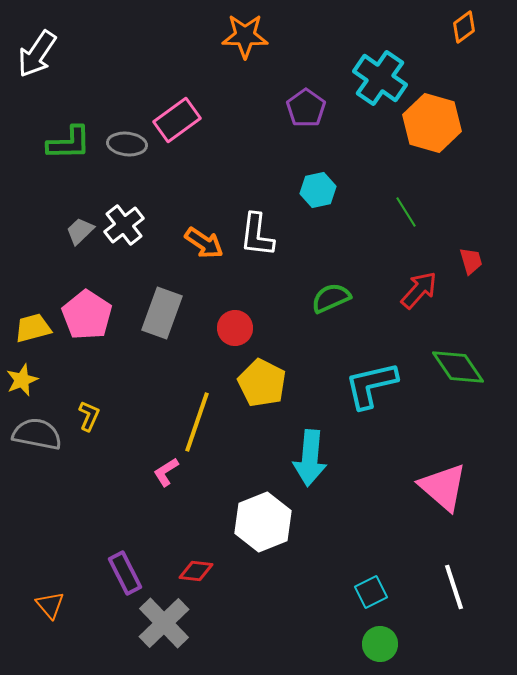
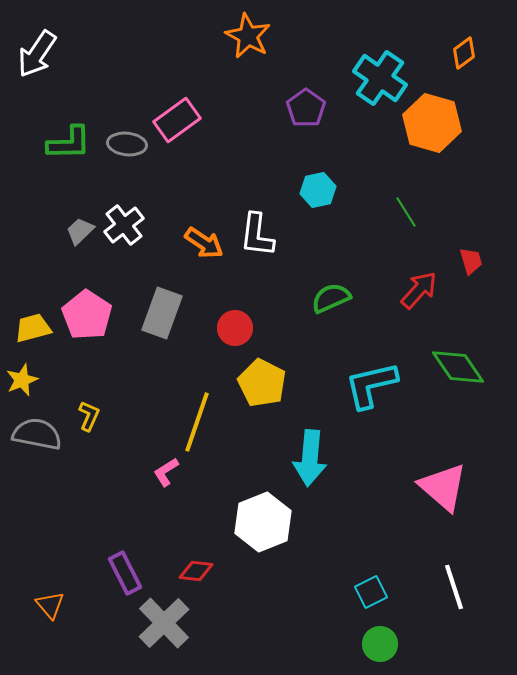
orange diamond: moved 26 px down
orange star: moved 3 px right; rotated 27 degrees clockwise
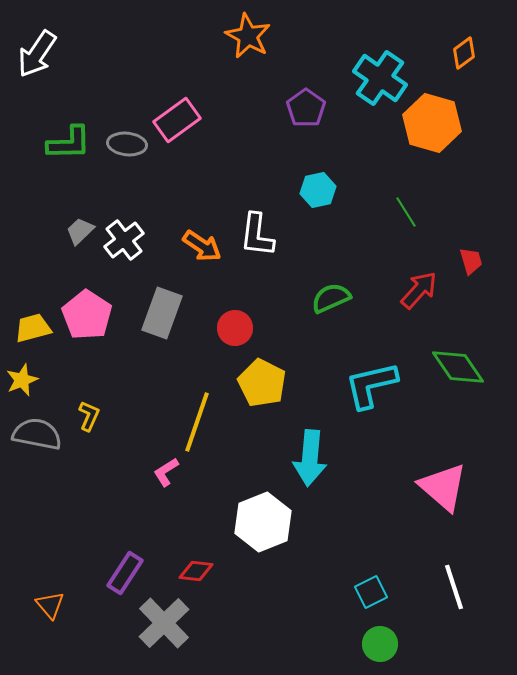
white cross: moved 15 px down
orange arrow: moved 2 px left, 3 px down
purple rectangle: rotated 60 degrees clockwise
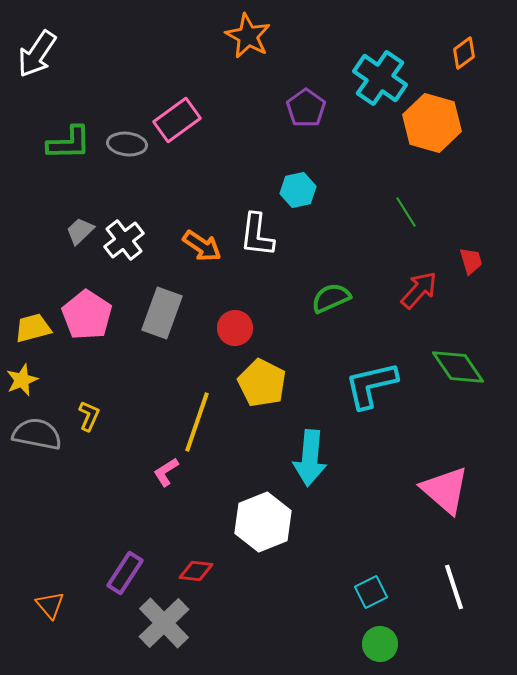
cyan hexagon: moved 20 px left
pink triangle: moved 2 px right, 3 px down
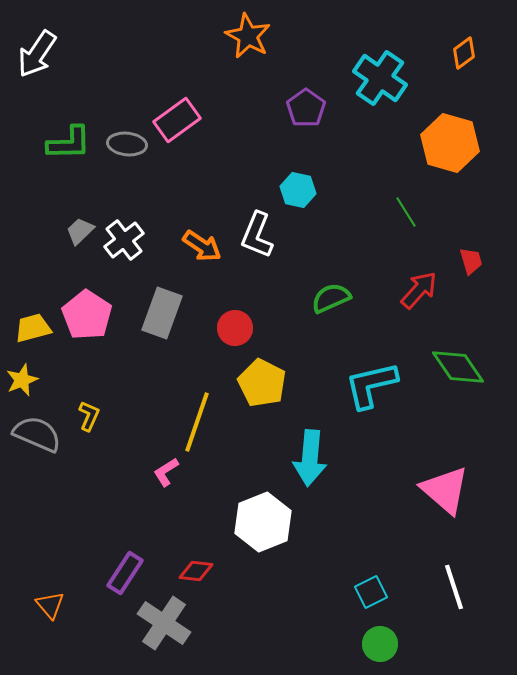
orange hexagon: moved 18 px right, 20 px down
cyan hexagon: rotated 24 degrees clockwise
white L-shape: rotated 15 degrees clockwise
gray semicircle: rotated 12 degrees clockwise
gray cross: rotated 12 degrees counterclockwise
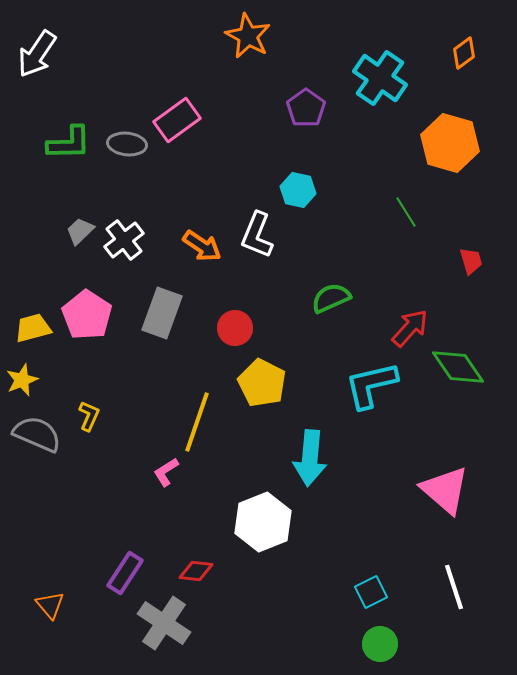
red arrow: moved 9 px left, 38 px down
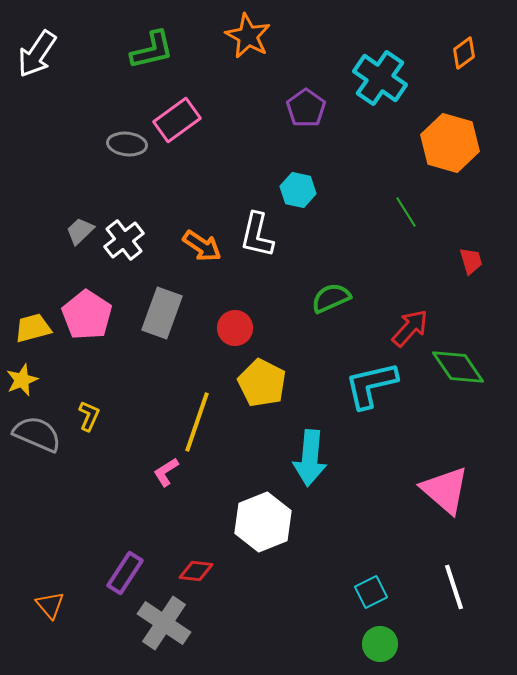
green L-shape: moved 83 px right, 93 px up; rotated 12 degrees counterclockwise
white L-shape: rotated 9 degrees counterclockwise
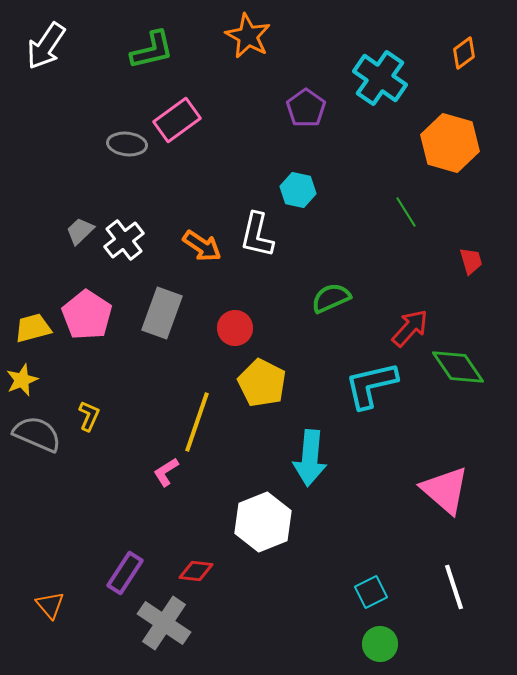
white arrow: moved 9 px right, 8 px up
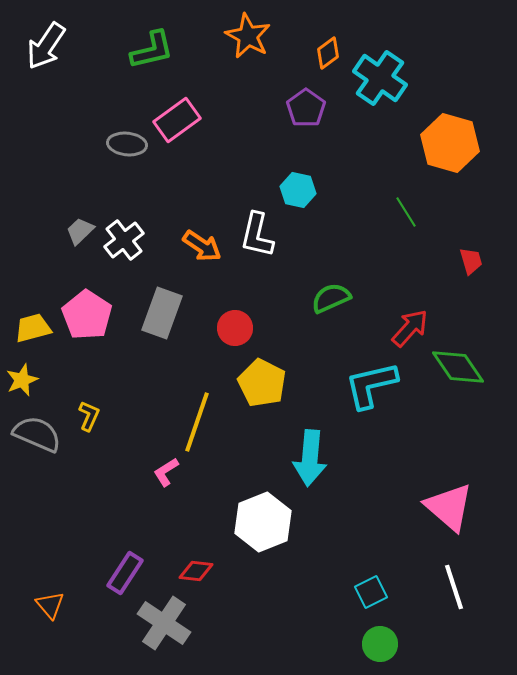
orange diamond: moved 136 px left
pink triangle: moved 4 px right, 17 px down
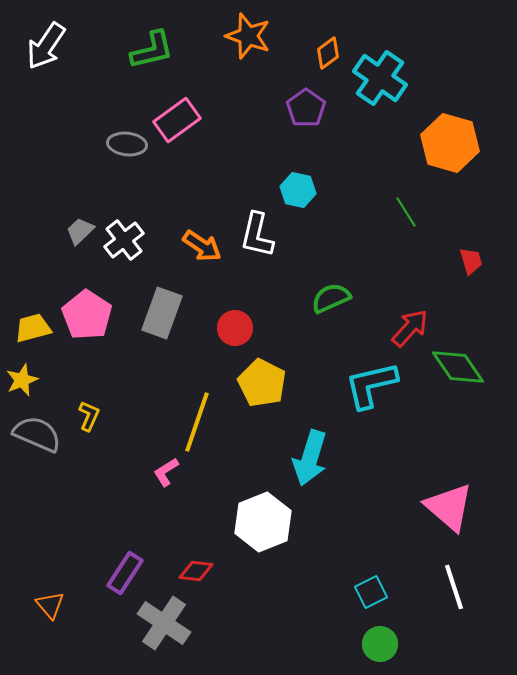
orange star: rotated 9 degrees counterclockwise
cyan arrow: rotated 12 degrees clockwise
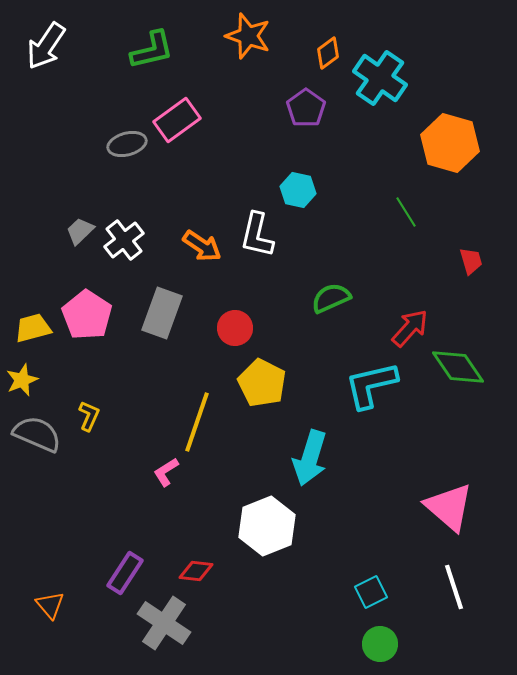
gray ellipse: rotated 21 degrees counterclockwise
white hexagon: moved 4 px right, 4 px down
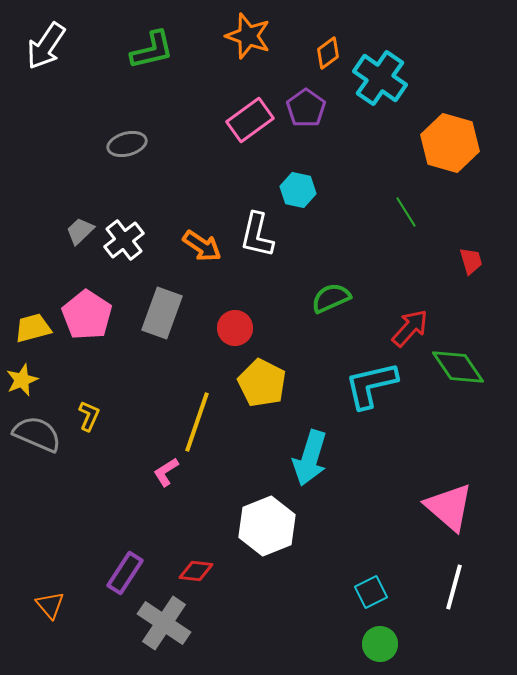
pink rectangle: moved 73 px right
white line: rotated 33 degrees clockwise
